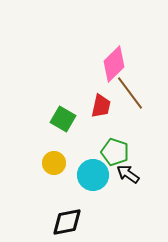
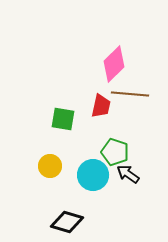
brown line: moved 1 px down; rotated 48 degrees counterclockwise
green square: rotated 20 degrees counterclockwise
yellow circle: moved 4 px left, 3 px down
black diamond: rotated 28 degrees clockwise
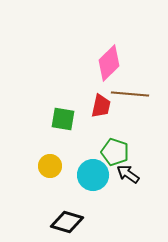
pink diamond: moved 5 px left, 1 px up
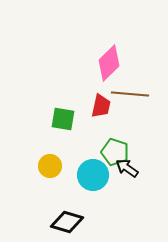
black arrow: moved 1 px left, 6 px up
